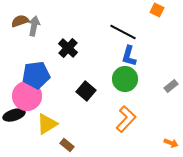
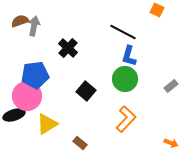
blue pentagon: moved 1 px left
brown rectangle: moved 13 px right, 2 px up
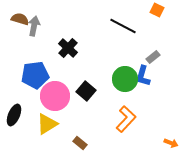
brown semicircle: moved 2 px up; rotated 36 degrees clockwise
black line: moved 6 px up
blue L-shape: moved 14 px right, 20 px down
gray rectangle: moved 18 px left, 29 px up
pink circle: moved 28 px right
black ellipse: rotated 50 degrees counterclockwise
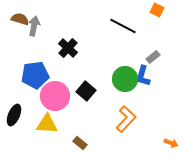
yellow triangle: rotated 35 degrees clockwise
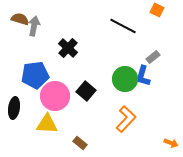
black ellipse: moved 7 px up; rotated 15 degrees counterclockwise
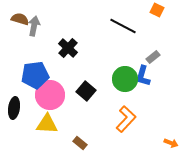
pink circle: moved 5 px left, 1 px up
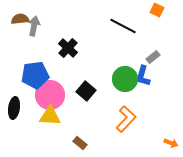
brown semicircle: rotated 24 degrees counterclockwise
yellow triangle: moved 3 px right, 8 px up
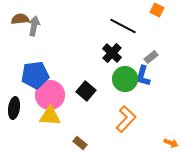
black cross: moved 44 px right, 5 px down
gray rectangle: moved 2 px left
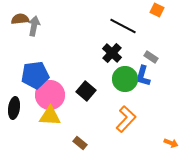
gray rectangle: rotated 72 degrees clockwise
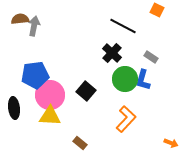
blue L-shape: moved 4 px down
black ellipse: rotated 15 degrees counterclockwise
